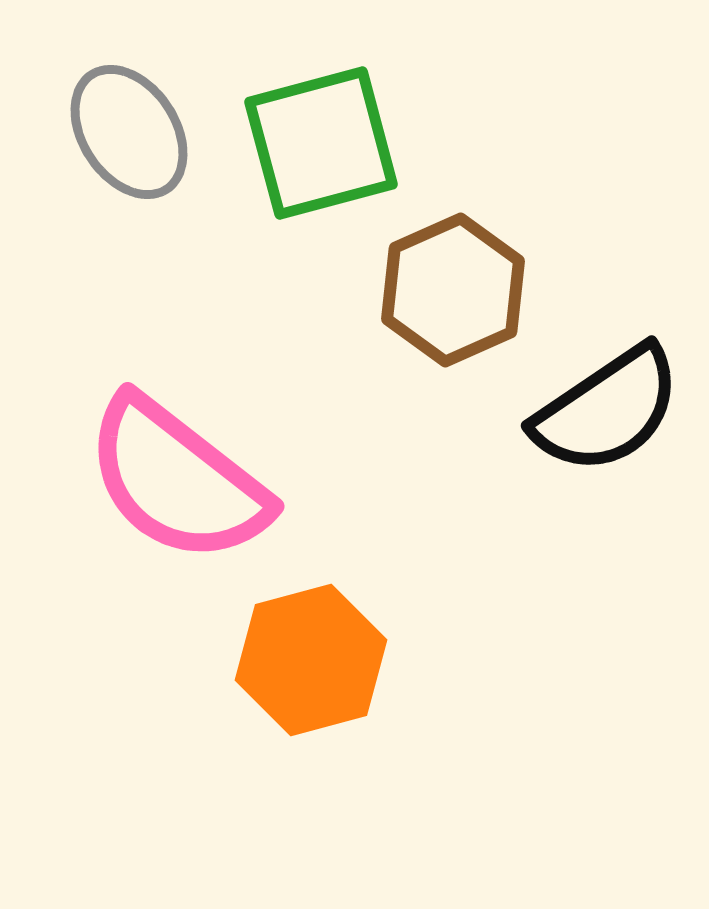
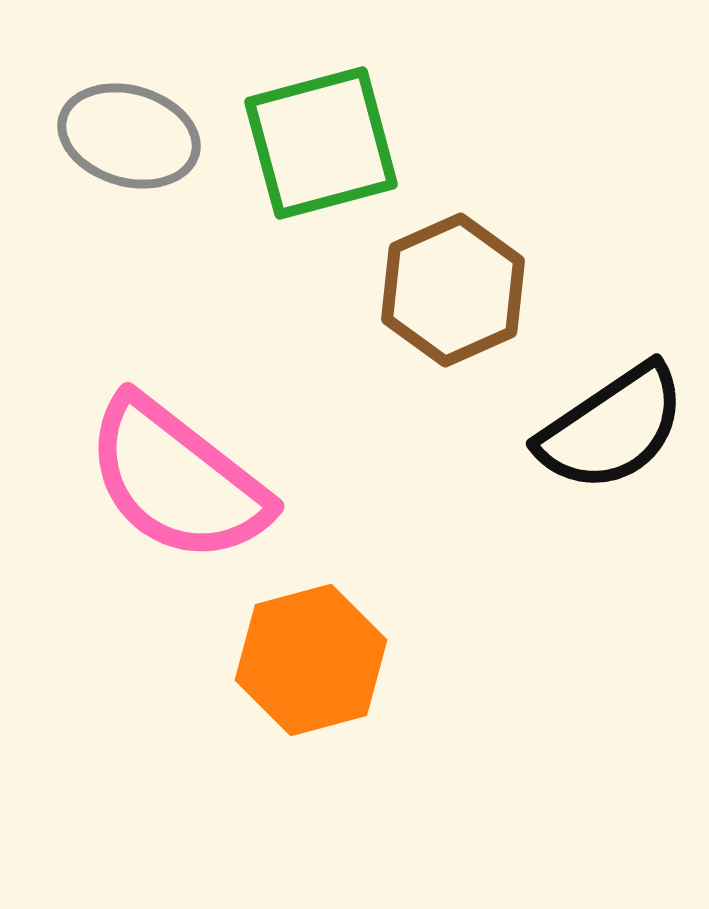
gray ellipse: moved 4 px down; rotated 41 degrees counterclockwise
black semicircle: moved 5 px right, 18 px down
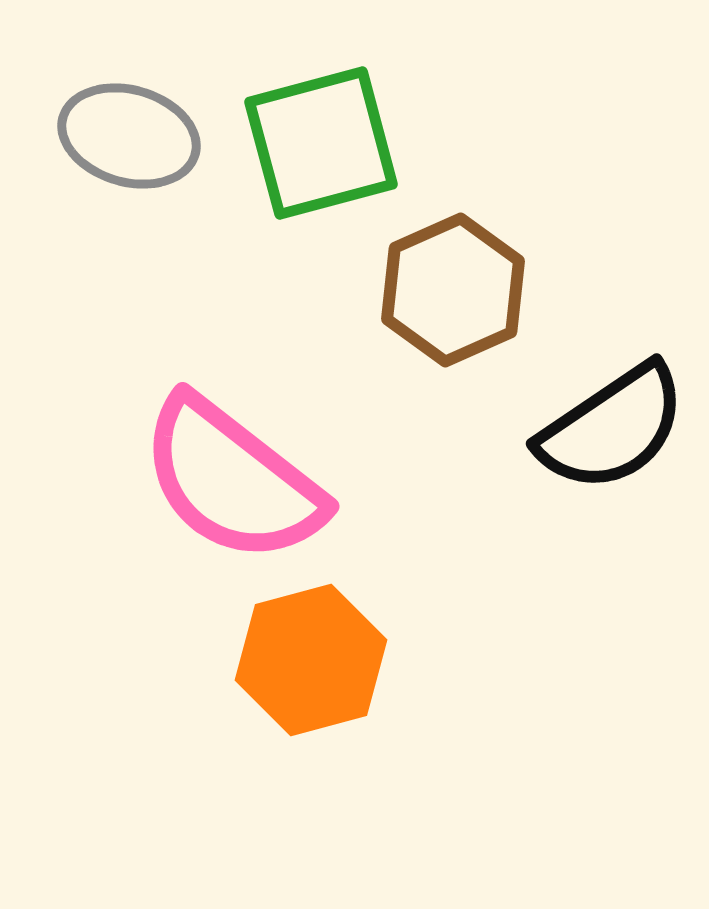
pink semicircle: moved 55 px right
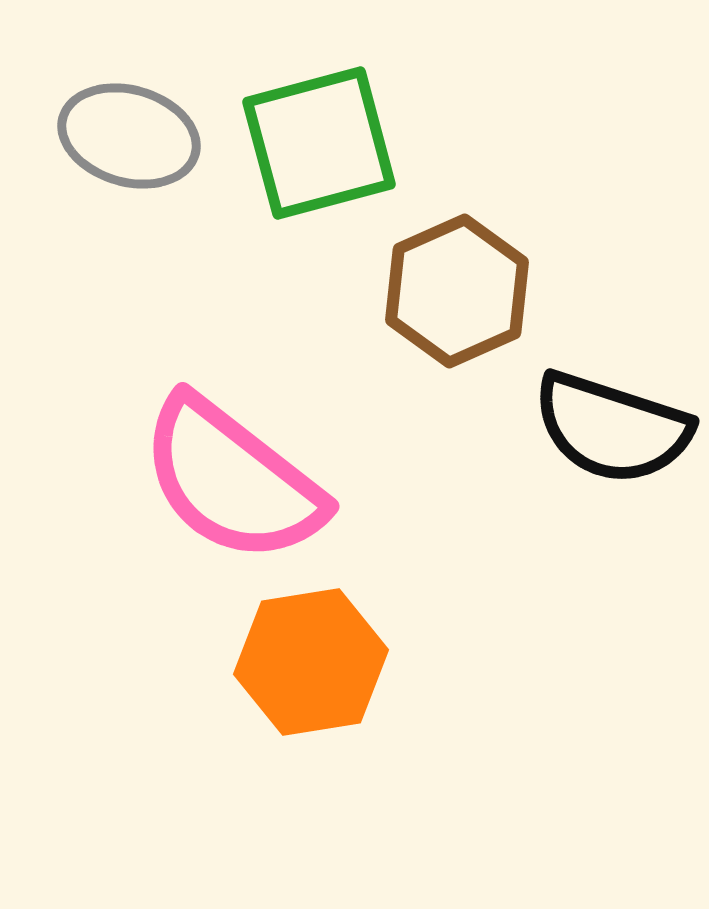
green square: moved 2 px left
brown hexagon: moved 4 px right, 1 px down
black semicircle: rotated 52 degrees clockwise
orange hexagon: moved 2 px down; rotated 6 degrees clockwise
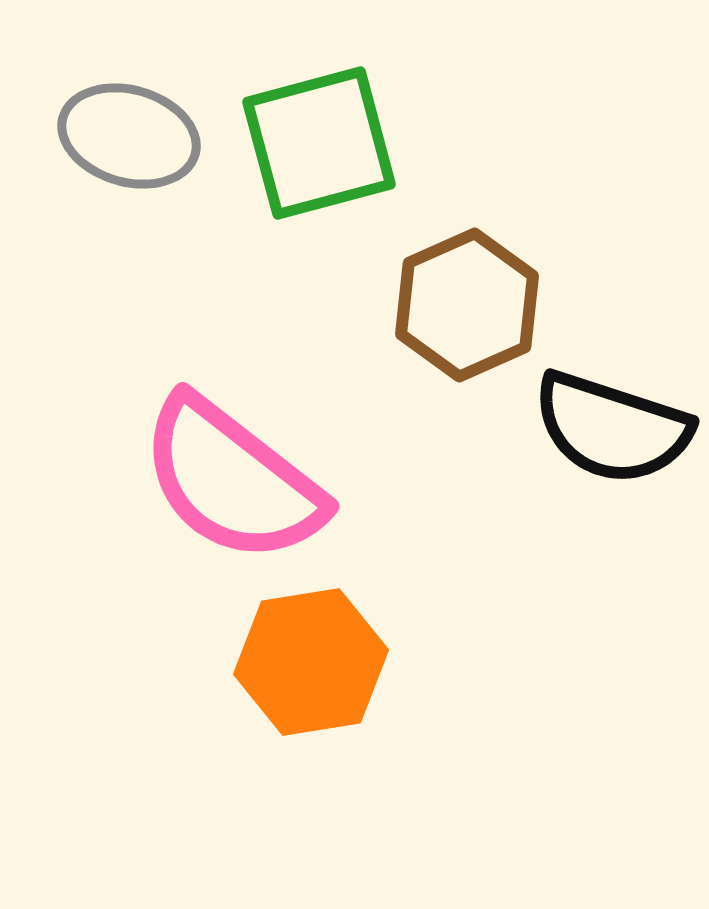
brown hexagon: moved 10 px right, 14 px down
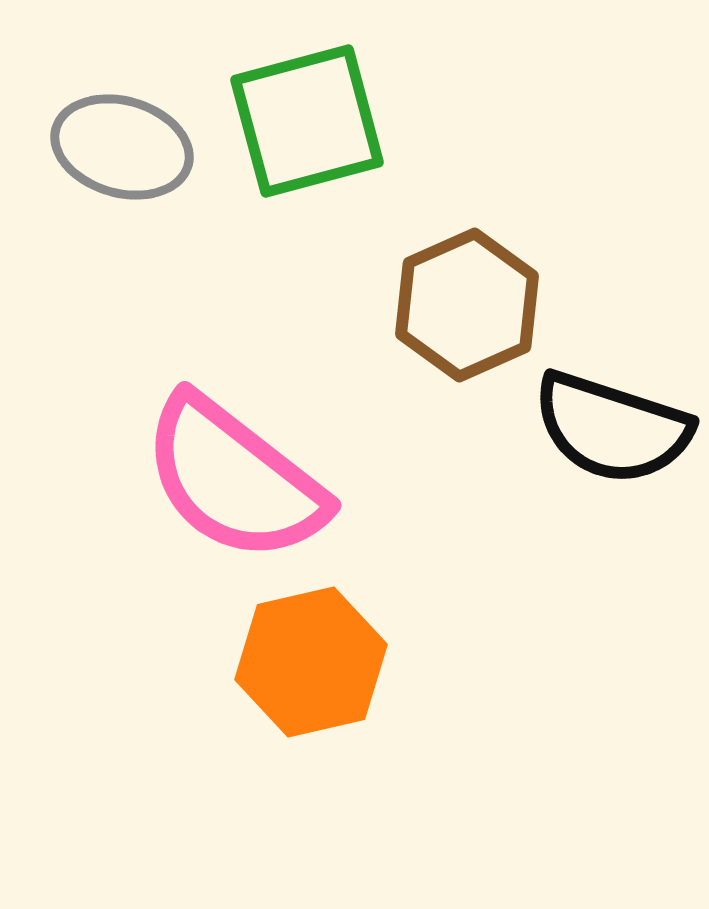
gray ellipse: moved 7 px left, 11 px down
green square: moved 12 px left, 22 px up
pink semicircle: moved 2 px right, 1 px up
orange hexagon: rotated 4 degrees counterclockwise
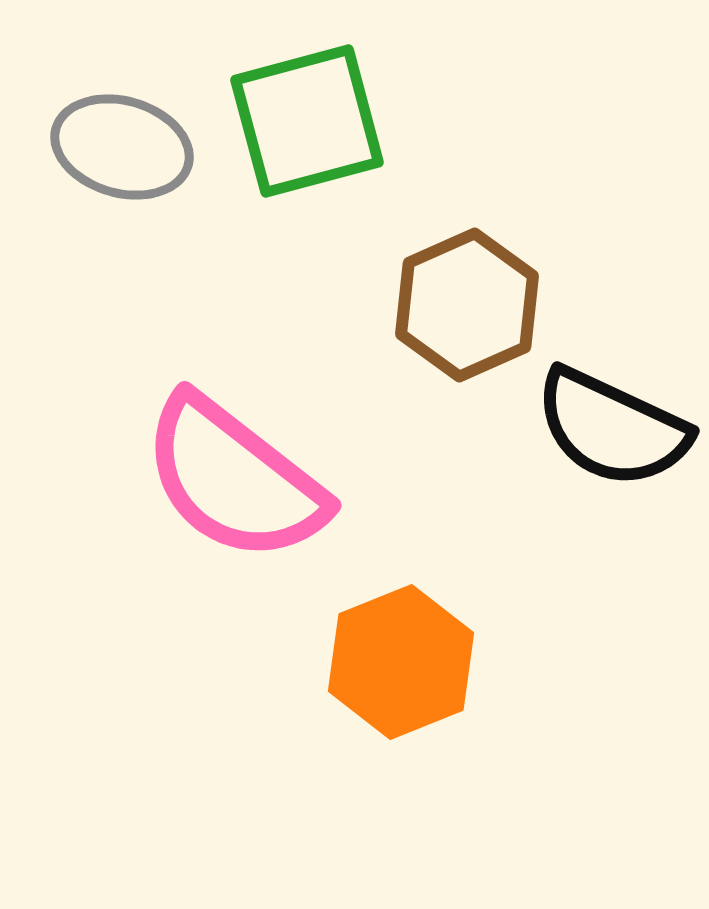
black semicircle: rotated 7 degrees clockwise
orange hexagon: moved 90 px right; rotated 9 degrees counterclockwise
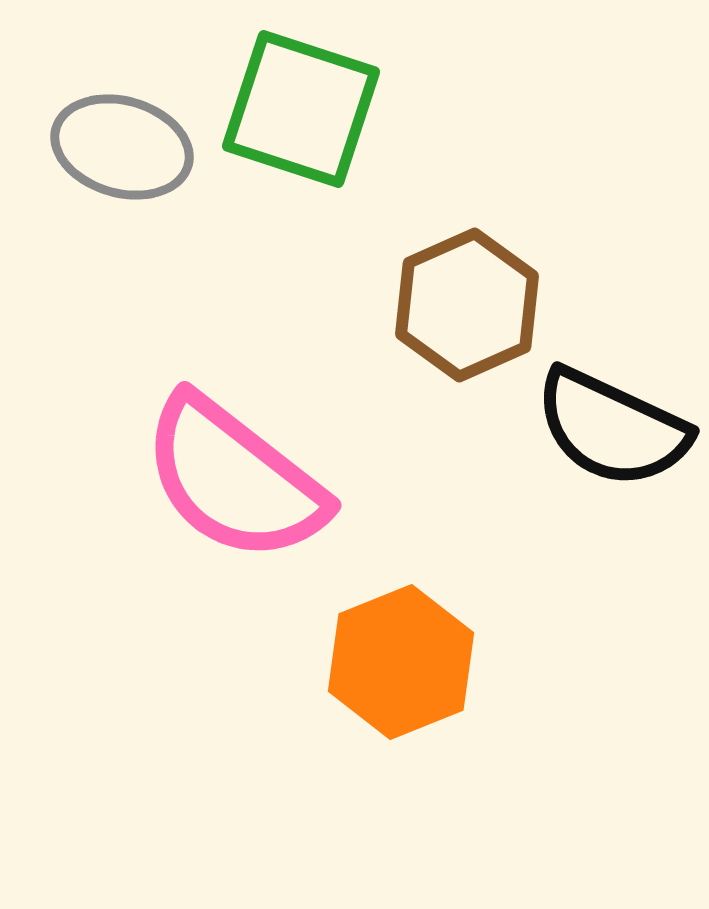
green square: moved 6 px left, 12 px up; rotated 33 degrees clockwise
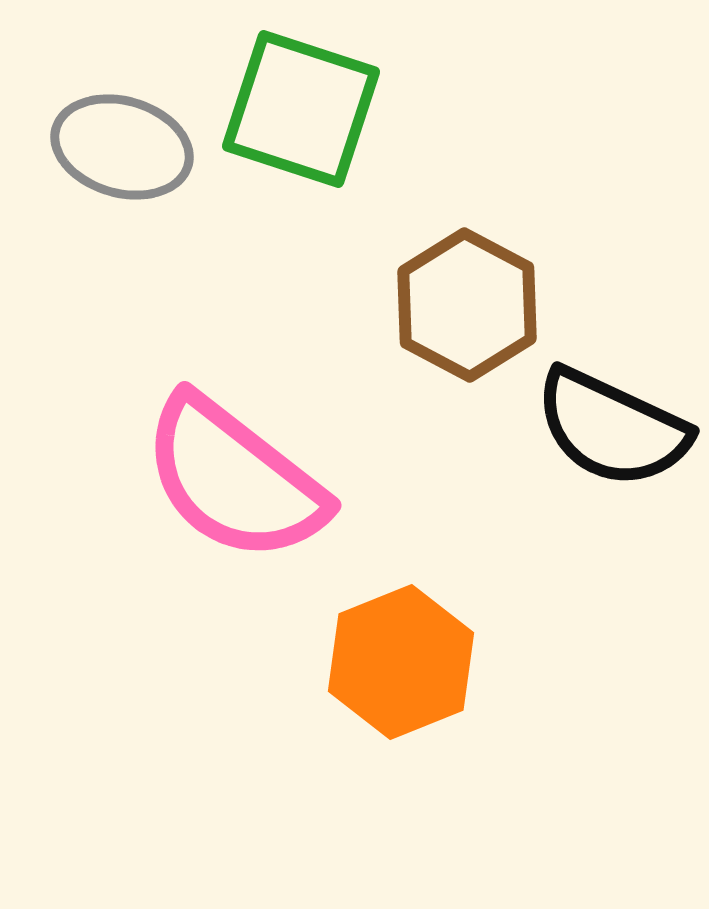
brown hexagon: rotated 8 degrees counterclockwise
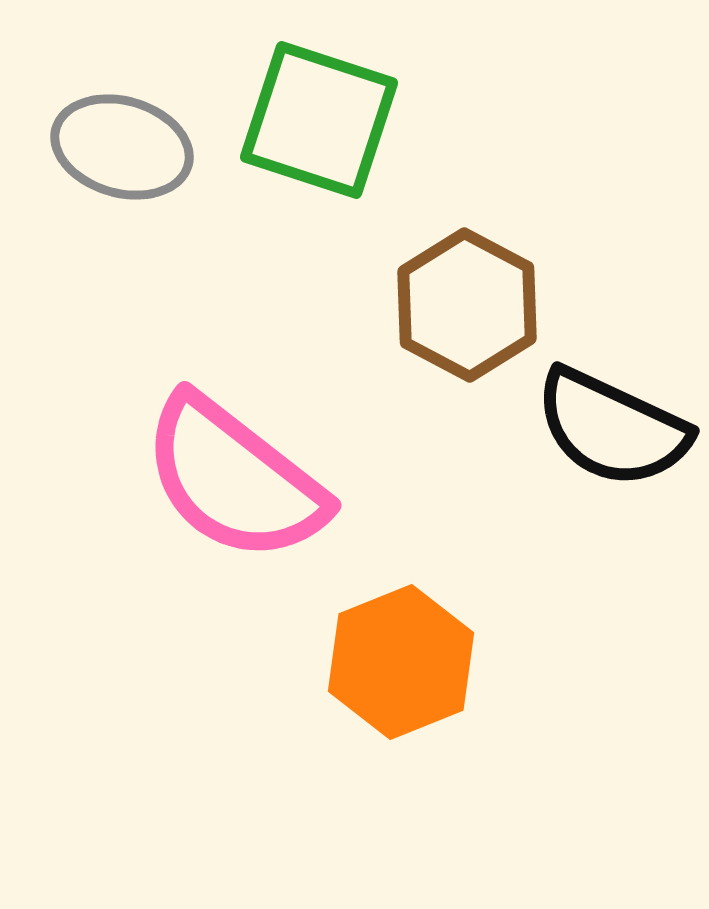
green square: moved 18 px right, 11 px down
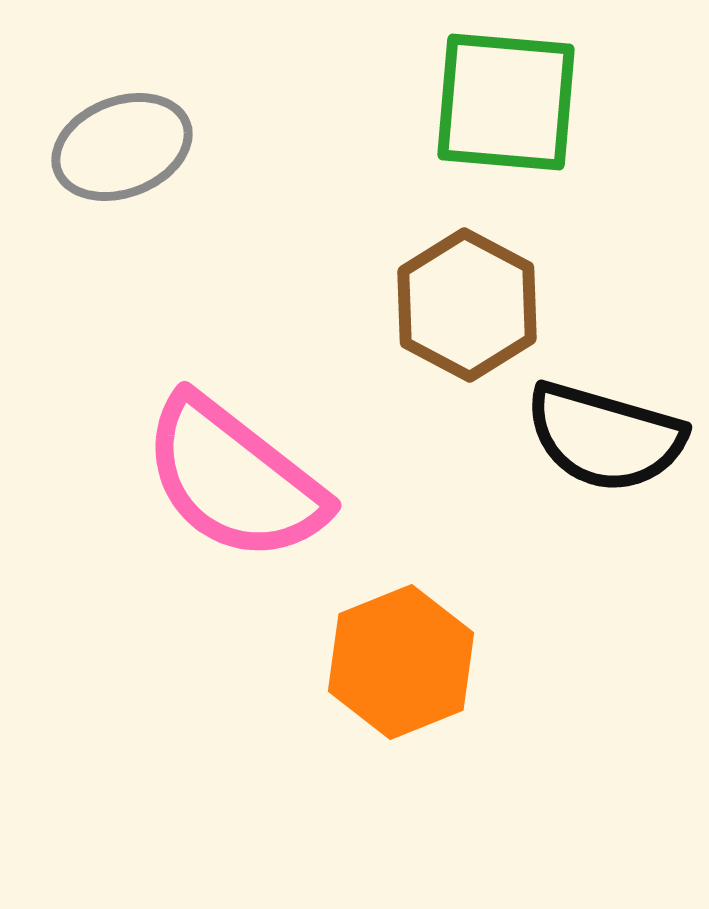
green square: moved 187 px right, 18 px up; rotated 13 degrees counterclockwise
gray ellipse: rotated 37 degrees counterclockwise
black semicircle: moved 7 px left, 9 px down; rotated 9 degrees counterclockwise
